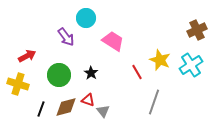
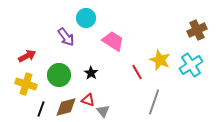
yellow cross: moved 8 px right
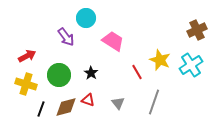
gray triangle: moved 15 px right, 8 px up
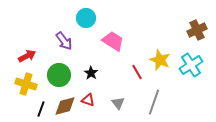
purple arrow: moved 2 px left, 4 px down
brown diamond: moved 1 px left, 1 px up
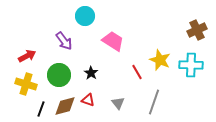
cyan circle: moved 1 px left, 2 px up
cyan cross: rotated 35 degrees clockwise
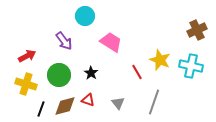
pink trapezoid: moved 2 px left, 1 px down
cyan cross: moved 1 px down; rotated 10 degrees clockwise
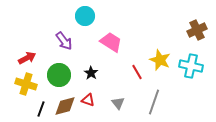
red arrow: moved 2 px down
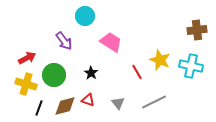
brown cross: rotated 18 degrees clockwise
green circle: moved 5 px left
gray line: rotated 45 degrees clockwise
black line: moved 2 px left, 1 px up
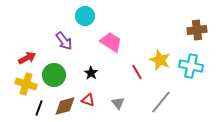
gray line: moved 7 px right; rotated 25 degrees counterclockwise
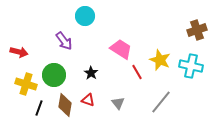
brown cross: rotated 12 degrees counterclockwise
pink trapezoid: moved 10 px right, 7 px down
red arrow: moved 8 px left, 6 px up; rotated 42 degrees clockwise
brown diamond: moved 1 px up; rotated 65 degrees counterclockwise
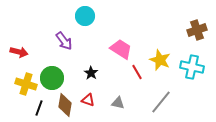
cyan cross: moved 1 px right, 1 px down
green circle: moved 2 px left, 3 px down
gray triangle: rotated 40 degrees counterclockwise
